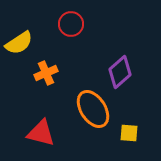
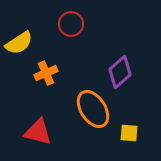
red triangle: moved 3 px left, 1 px up
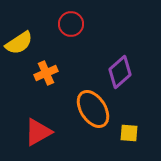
red triangle: rotated 44 degrees counterclockwise
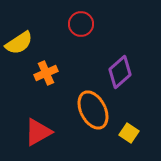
red circle: moved 10 px right
orange ellipse: moved 1 px down; rotated 6 degrees clockwise
yellow square: rotated 30 degrees clockwise
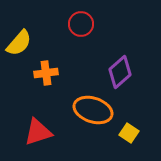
yellow semicircle: rotated 16 degrees counterclockwise
orange cross: rotated 15 degrees clockwise
orange ellipse: rotated 45 degrees counterclockwise
red triangle: rotated 12 degrees clockwise
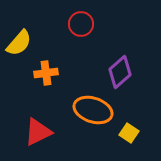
red triangle: rotated 8 degrees counterclockwise
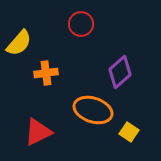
yellow square: moved 1 px up
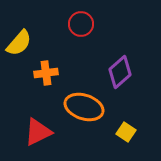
orange ellipse: moved 9 px left, 3 px up
yellow square: moved 3 px left
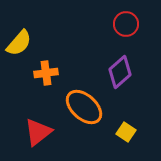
red circle: moved 45 px right
orange ellipse: rotated 24 degrees clockwise
red triangle: rotated 12 degrees counterclockwise
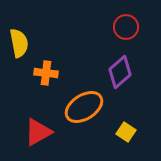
red circle: moved 3 px down
yellow semicircle: rotated 52 degrees counterclockwise
orange cross: rotated 15 degrees clockwise
orange ellipse: rotated 75 degrees counterclockwise
red triangle: rotated 8 degrees clockwise
